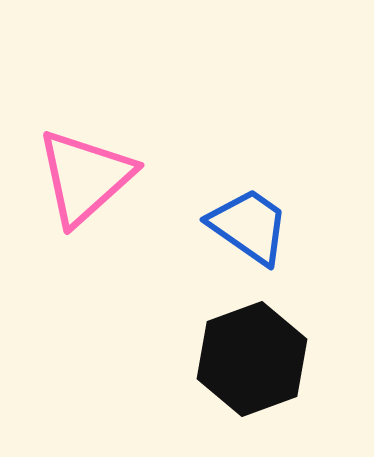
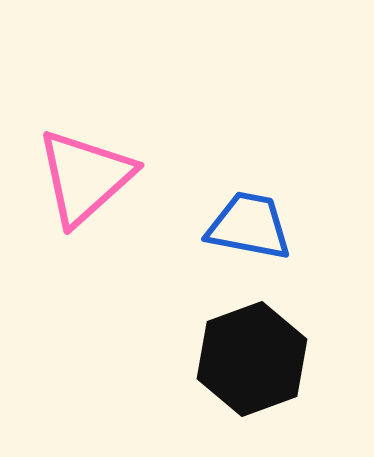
blue trapezoid: rotated 24 degrees counterclockwise
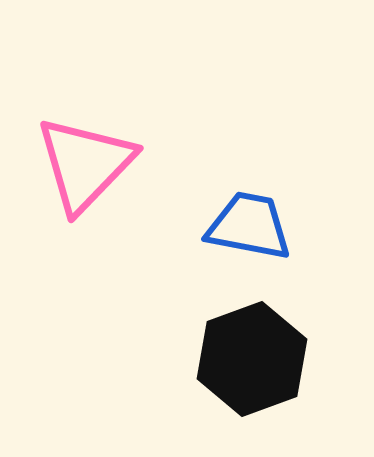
pink triangle: moved 13 px up; rotated 4 degrees counterclockwise
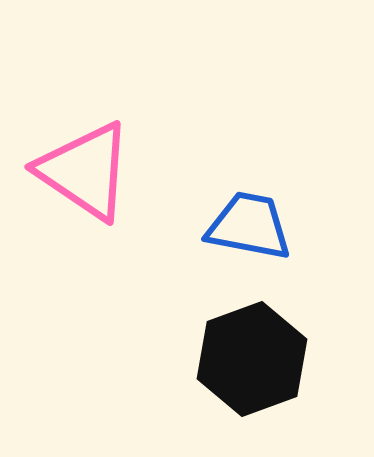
pink triangle: moved 7 px down; rotated 40 degrees counterclockwise
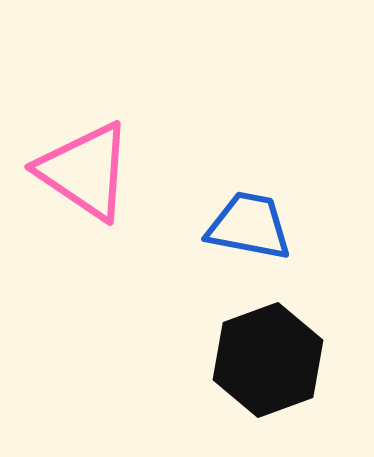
black hexagon: moved 16 px right, 1 px down
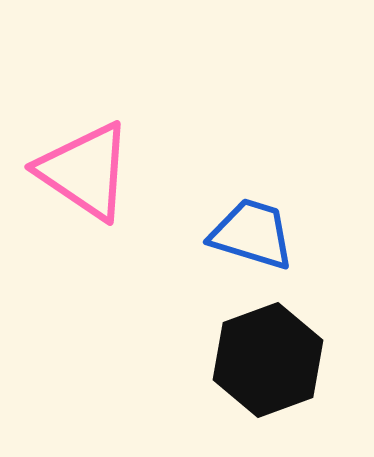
blue trapezoid: moved 3 px right, 8 px down; rotated 6 degrees clockwise
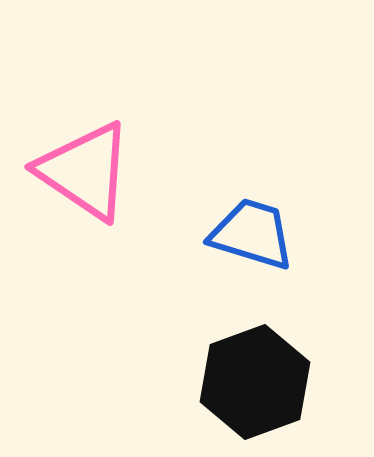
black hexagon: moved 13 px left, 22 px down
